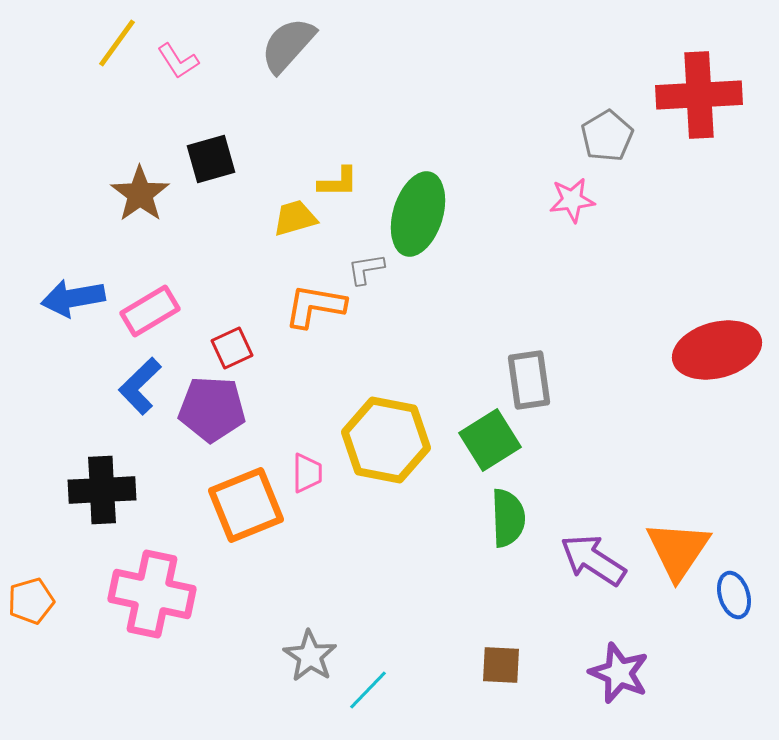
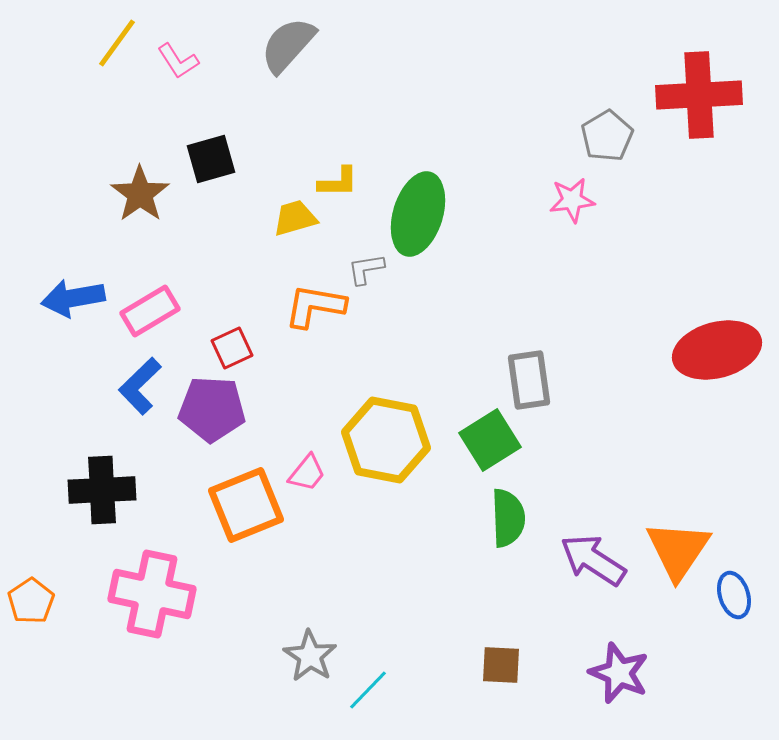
pink trapezoid: rotated 39 degrees clockwise
orange pentagon: rotated 18 degrees counterclockwise
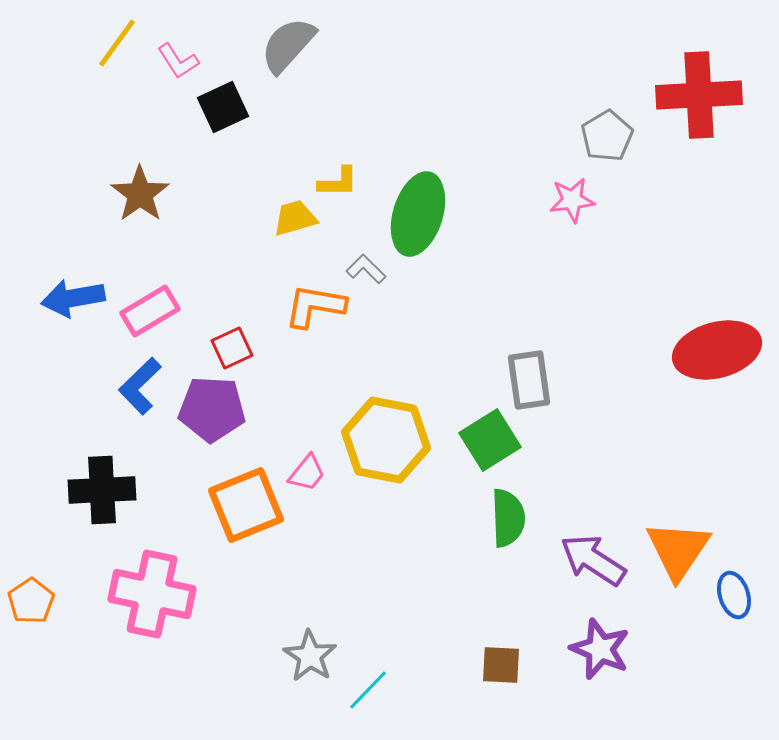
black square: moved 12 px right, 52 px up; rotated 9 degrees counterclockwise
gray L-shape: rotated 54 degrees clockwise
purple star: moved 19 px left, 24 px up
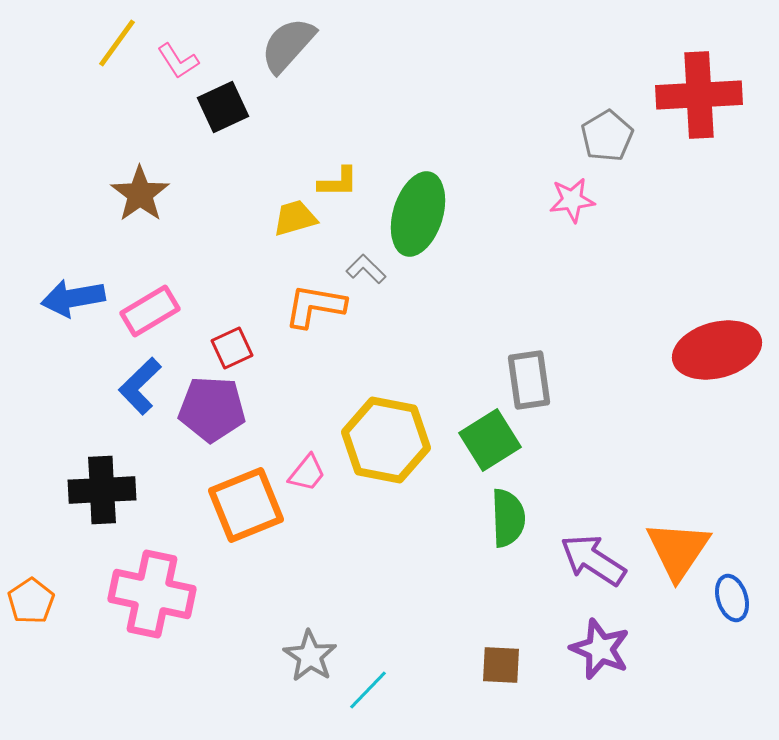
blue ellipse: moved 2 px left, 3 px down
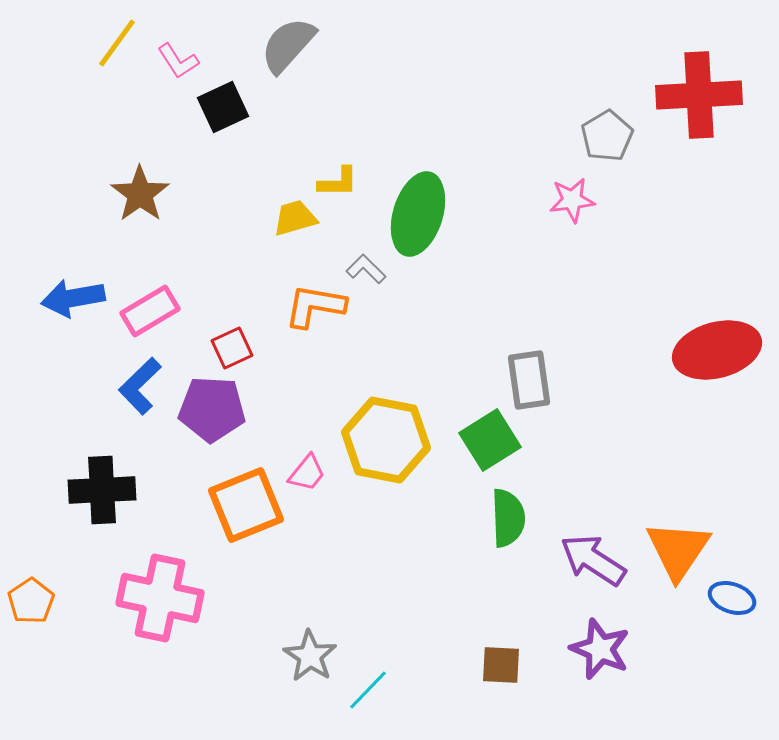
pink cross: moved 8 px right, 4 px down
blue ellipse: rotated 54 degrees counterclockwise
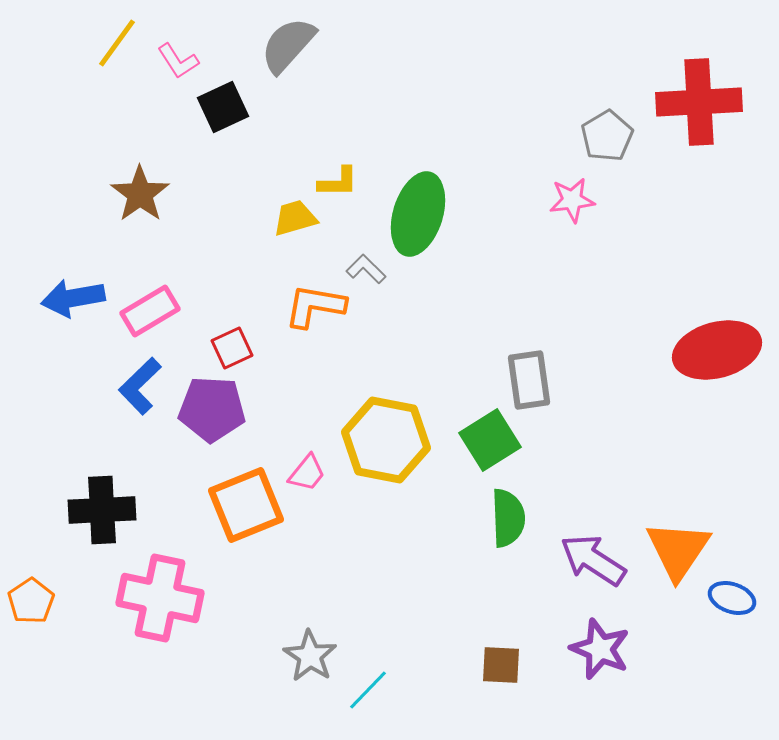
red cross: moved 7 px down
black cross: moved 20 px down
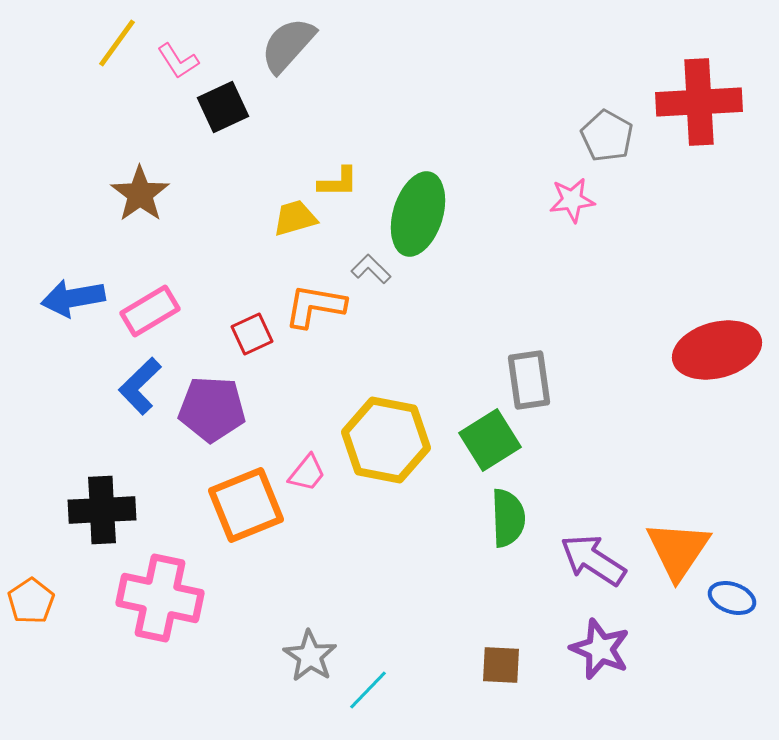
gray pentagon: rotated 12 degrees counterclockwise
gray L-shape: moved 5 px right
red square: moved 20 px right, 14 px up
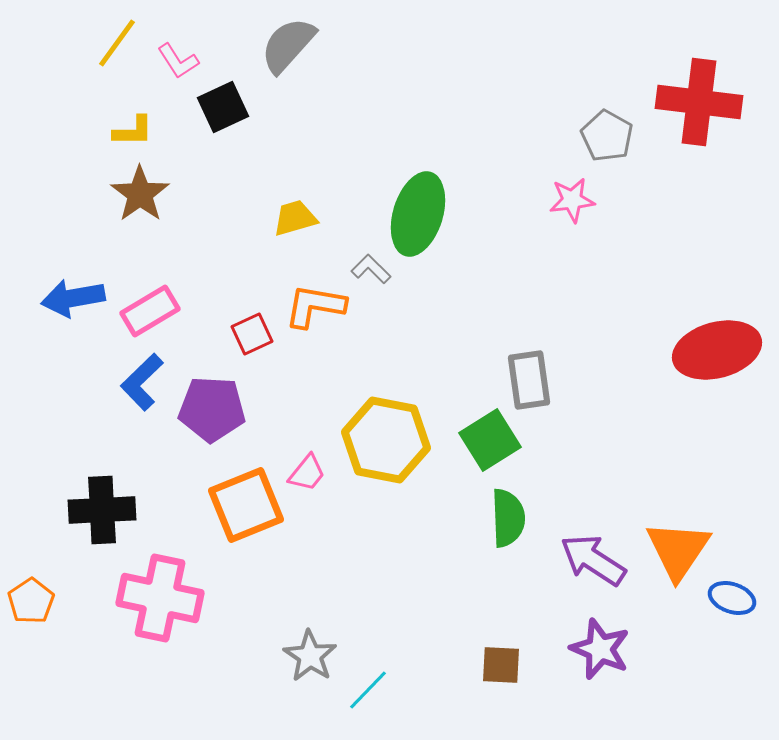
red cross: rotated 10 degrees clockwise
yellow L-shape: moved 205 px left, 51 px up
blue L-shape: moved 2 px right, 4 px up
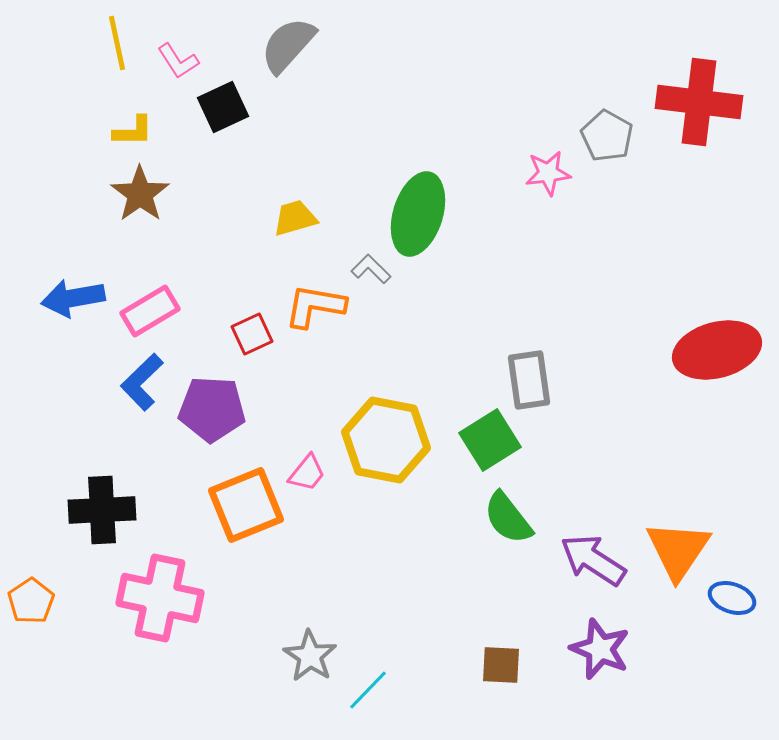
yellow line: rotated 48 degrees counterclockwise
pink star: moved 24 px left, 27 px up
green semicircle: rotated 144 degrees clockwise
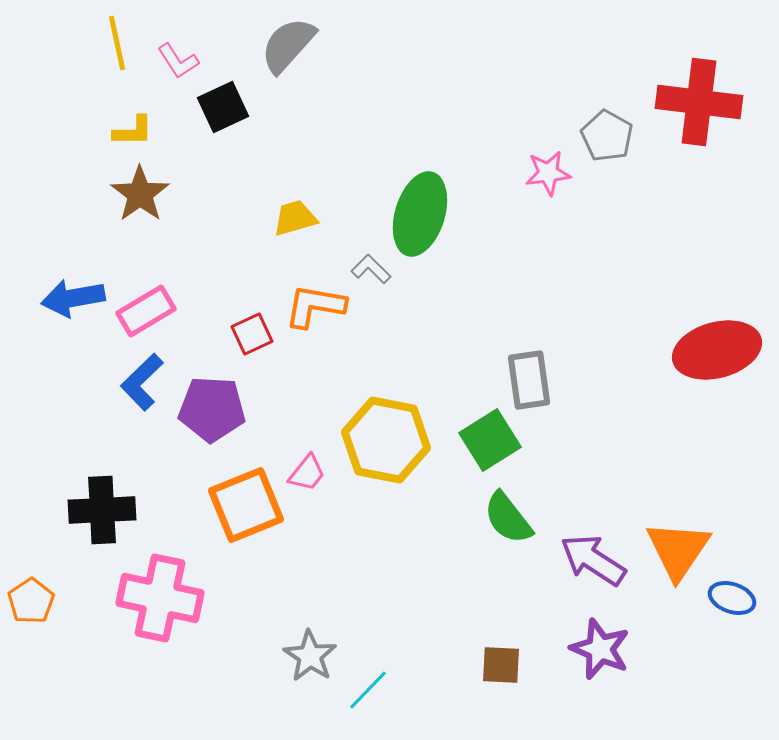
green ellipse: moved 2 px right
pink rectangle: moved 4 px left
